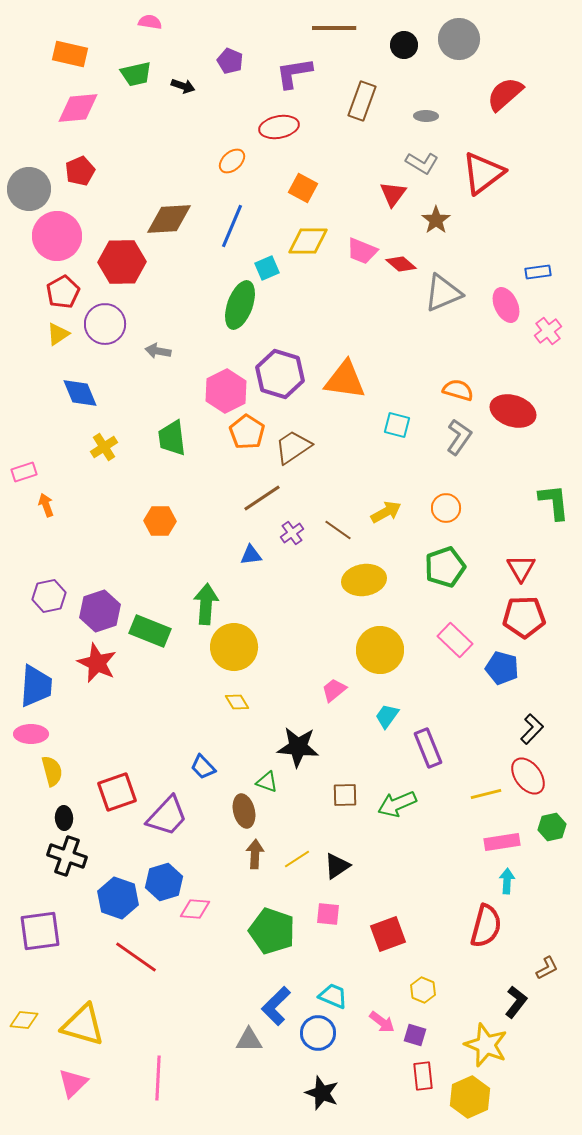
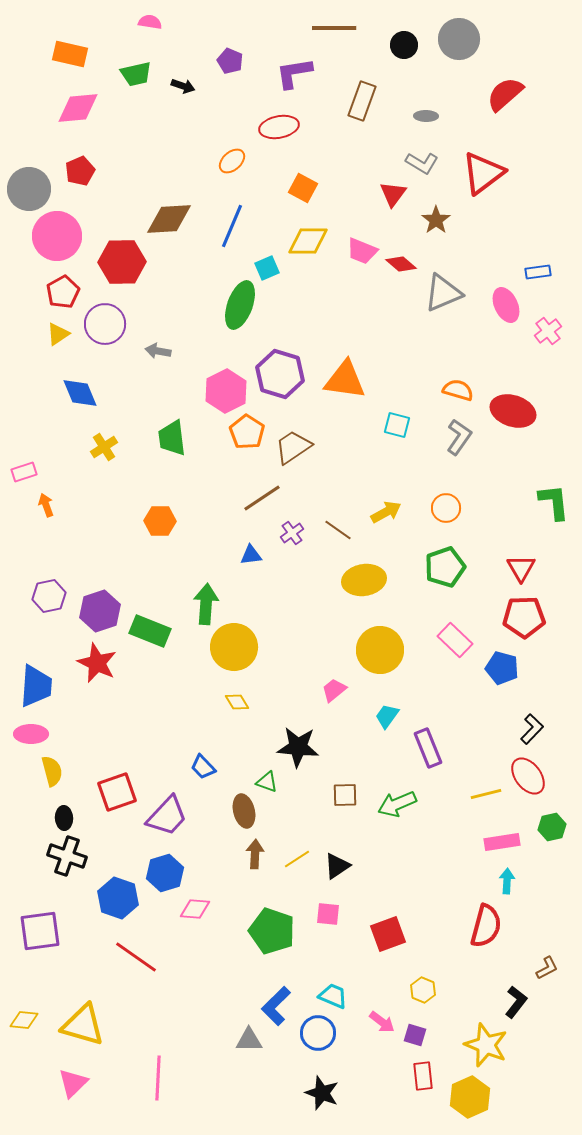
blue hexagon at (164, 882): moved 1 px right, 9 px up
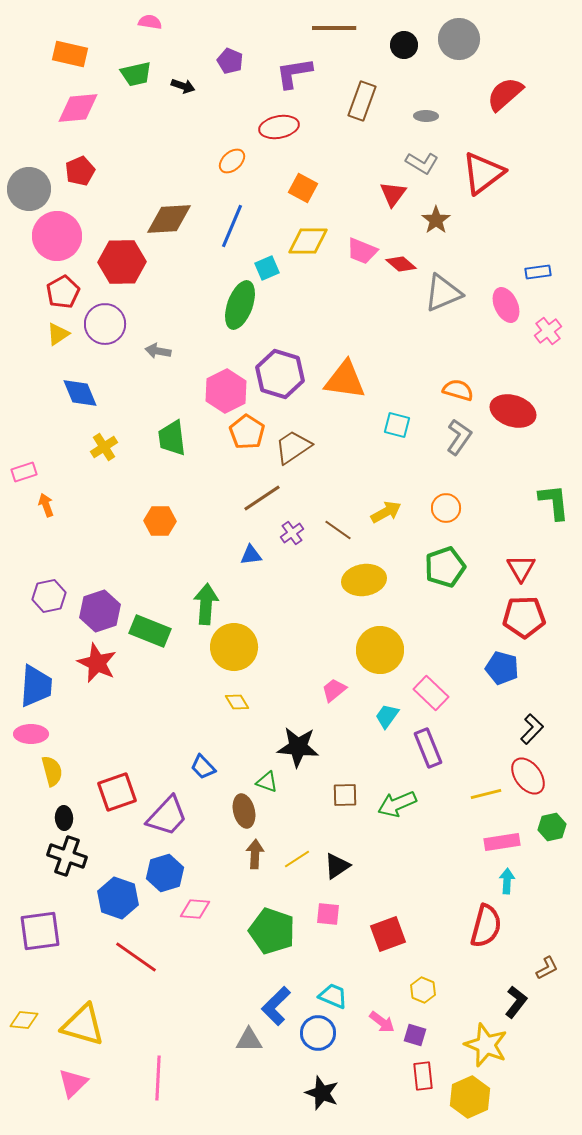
pink rectangle at (455, 640): moved 24 px left, 53 px down
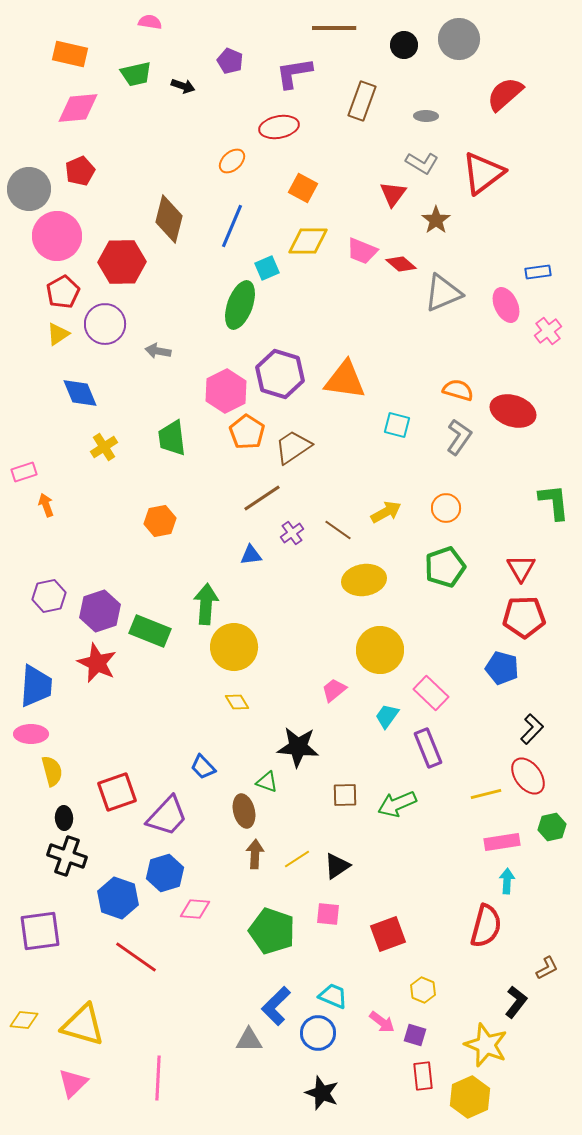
brown diamond at (169, 219): rotated 72 degrees counterclockwise
orange hexagon at (160, 521): rotated 12 degrees counterclockwise
